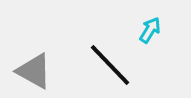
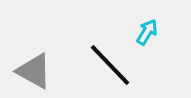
cyan arrow: moved 3 px left, 2 px down
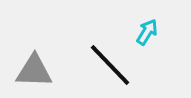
gray triangle: rotated 27 degrees counterclockwise
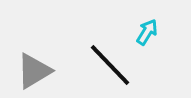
gray triangle: rotated 33 degrees counterclockwise
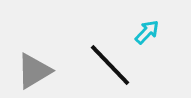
cyan arrow: rotated 12 degrees clockwise
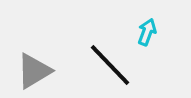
cyan arrow: rotated 24 degrees counterclockwise
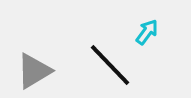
cyan arrow: rotated 16 degrees clockwise
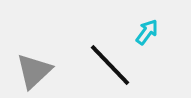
gray triangle: rotated 12 degrees counterclockwise
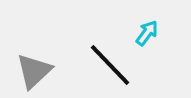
cyan arrow: moved 1 px down
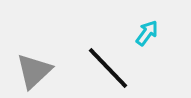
black line: moved 2 px left, 3 px down
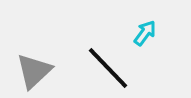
cyan arrow: moved 2 px left
